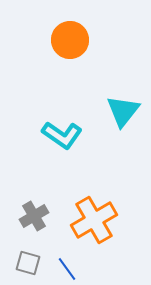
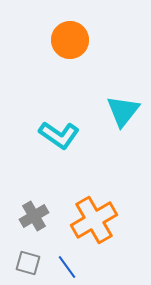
cyan L-shape: moved 3 px left
blue line: moved 2 px up
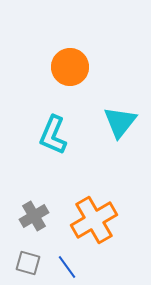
orange circle: moved 27 px down
cyan triangle: moved 3 px left, 11 px down
cyan L-shape: moved 6 px left; rotated 78 degrees clockwise
